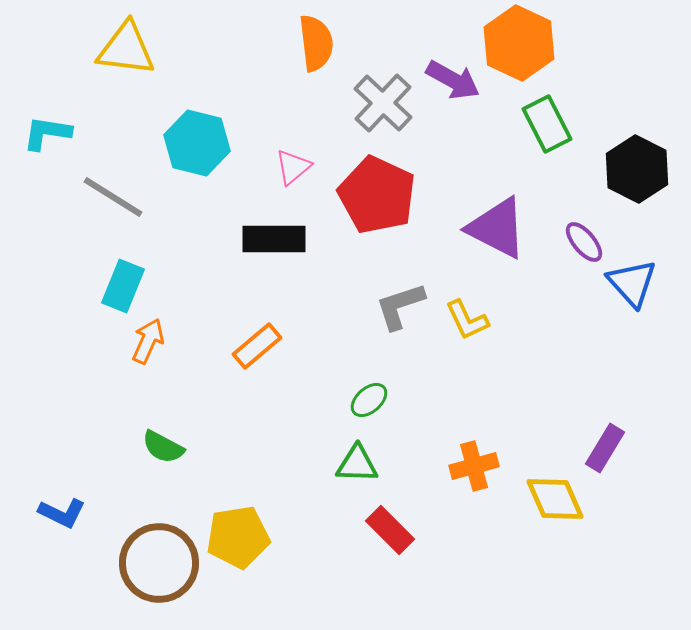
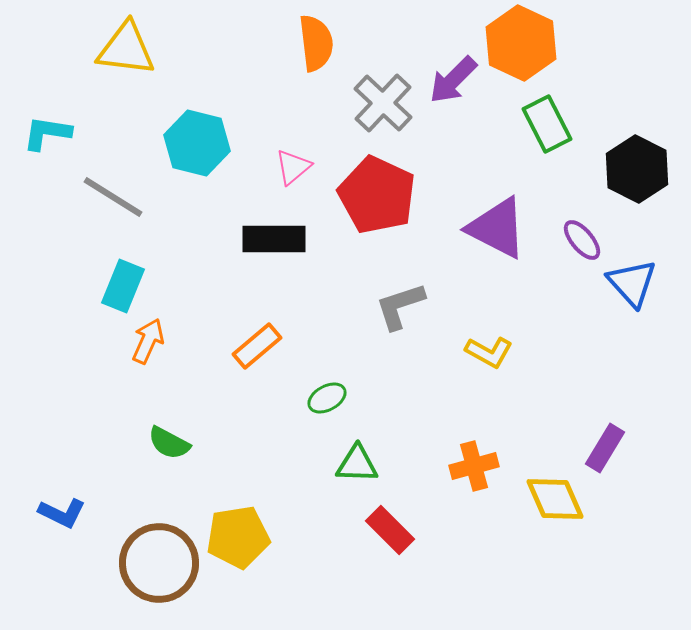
orange hexagon: moved 2 px right
purple arrow: rotated 106 degrees clockwise
purple ellipse: moved 2 px left, 2 px up
yellow L-shape: moved 22 px right, 32 px down; rotated 36 degrees counterclockwise
green ellipse: moved 42 px left, 2 px up; rotated 12 degrees clockwise
green semicircle: moved 6 px right, 4 px up
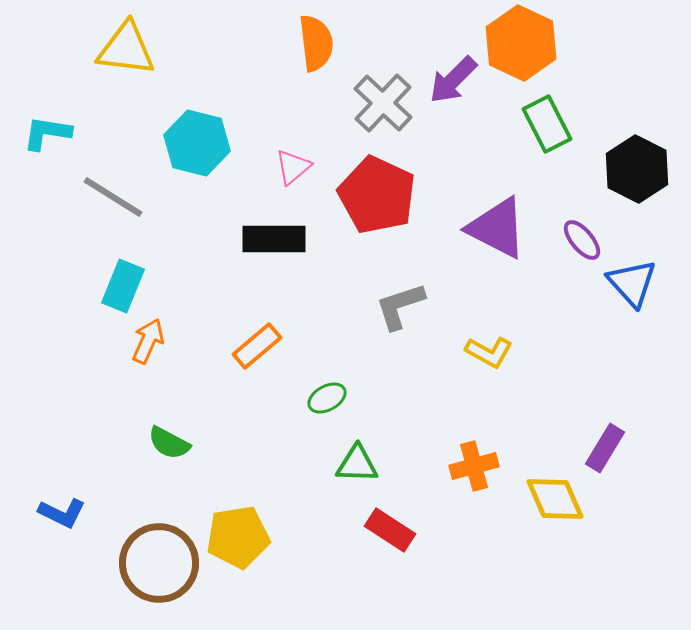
red rectangle: rotated 12 degrees counterclockwise
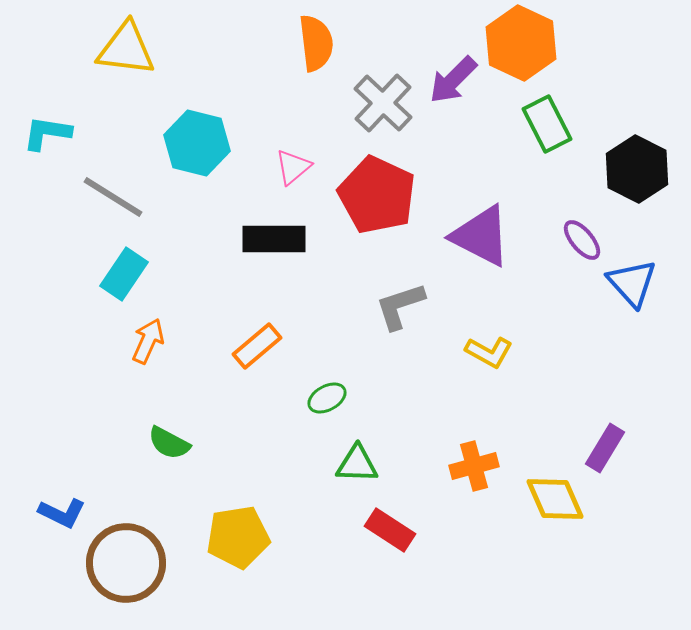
purple triangle: moved 16 px left, 8 px down
cyan rectangle: moved 1 px right, 12 px up; rotated 12 degrees clockwise
brown circle: moved 33 px left
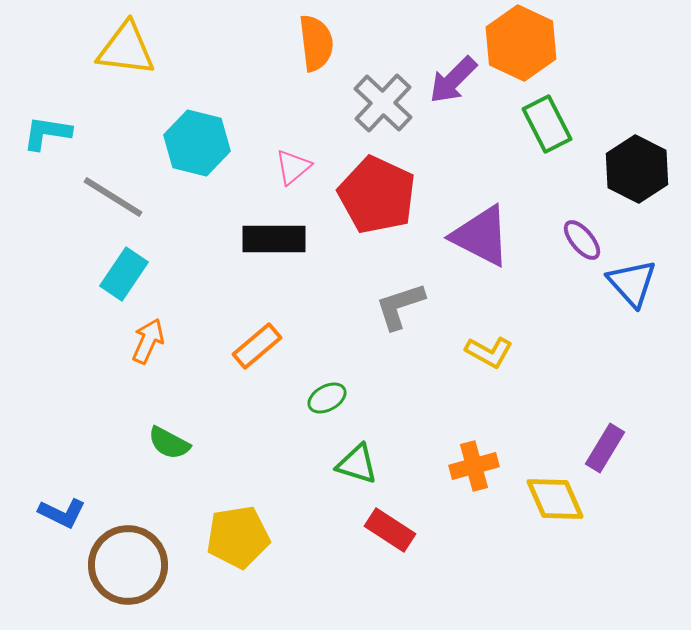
green triangle: rotated 15 degrees clockwise
brown circle: moved 2 px right, 2 px down
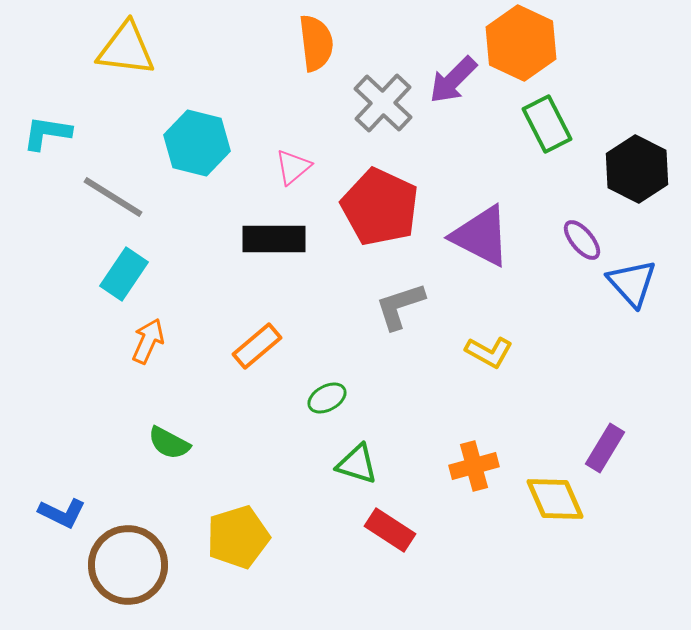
red pentagon: moved 3 px right, 12 px down
yellow pentagon: rotated 8 degrees counterclockwise
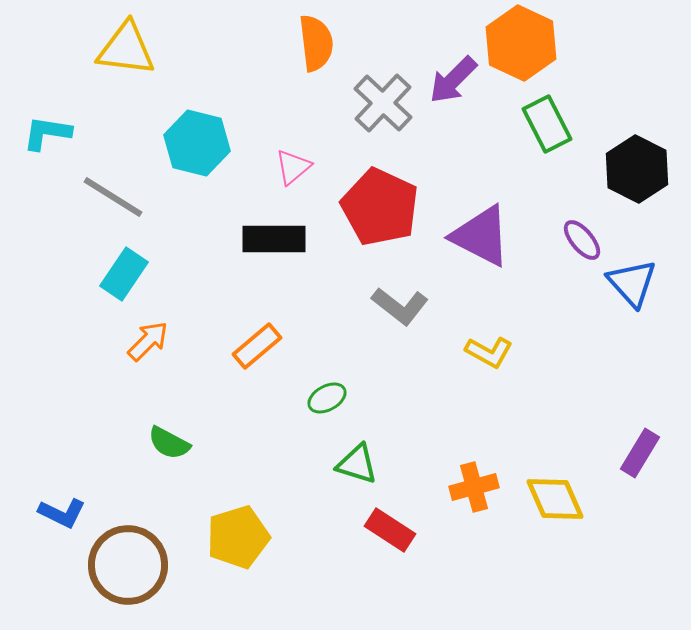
gray L-shape: rotated 124 degrees counterclockwise
orange arrow: rotated 21 degrees clockwise
purple rectangle: moved 35 px right, 5 px down
orange cross: moved 21 px down
